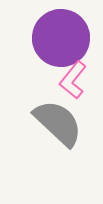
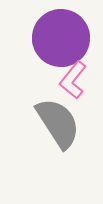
gray semicircle: rotated 14 degrees clockwise
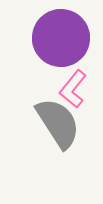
pink L-shape: moved 9 px down
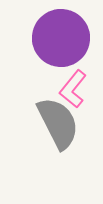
gray semicircle: rotated 6 degrees clockwise
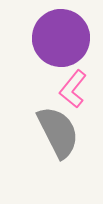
gray semicircle: moved 9 px down
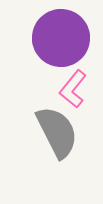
gray semicircle: moved 1 px left
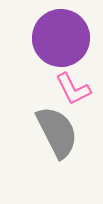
pink L-shape: rotated 66 degrees counterclockwise
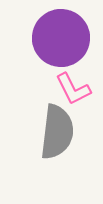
gray semicircle: rotated 34 degrees clockwise
